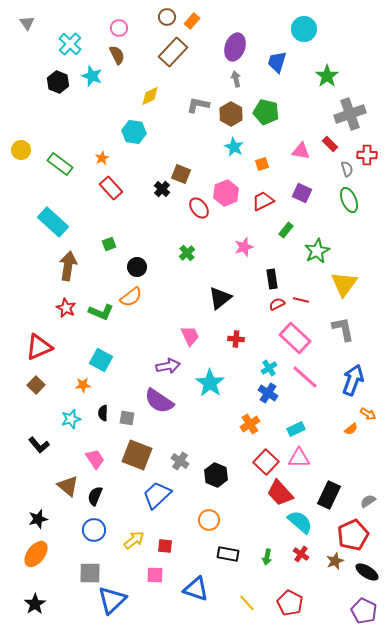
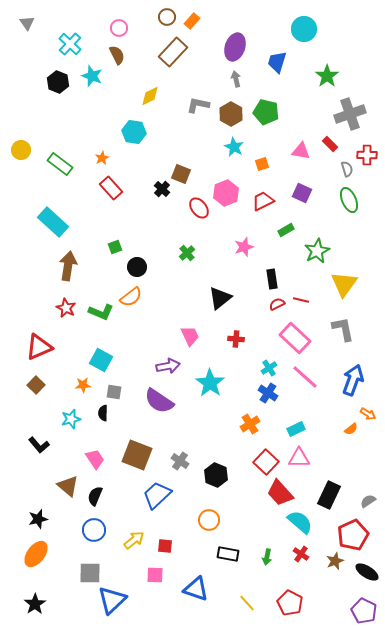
green rectangle at (286, 230): rotated 21 degrees clockwise
green square at (109, 244): moved 6 px right, 3 px down
gray square at (127, 418): moved 13 px left, 26 px up
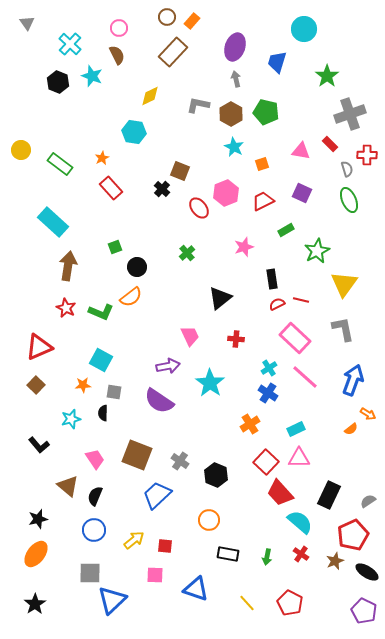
brown square at (181, 174): moved 1 px left, 3 px up
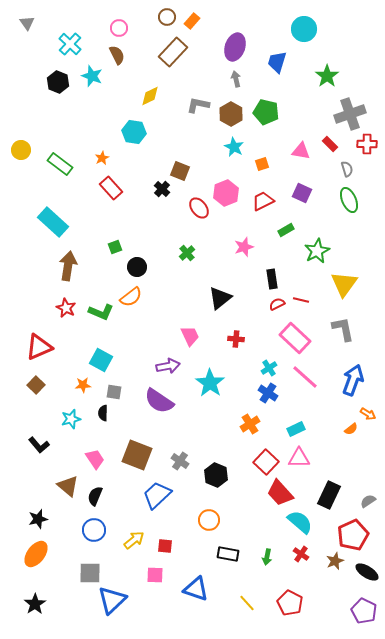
red cross at (367, 155): moved 11 px up
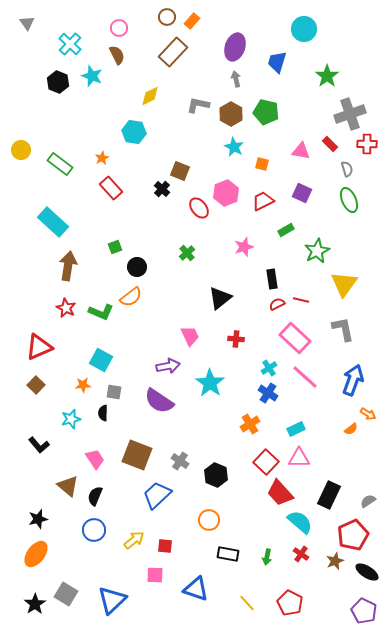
orange square at (262, 164): rotated 32 degrees clockwise
gray square at (90, 573): moved 24 px left, 21 px down; rotated 30 degrees clockwise
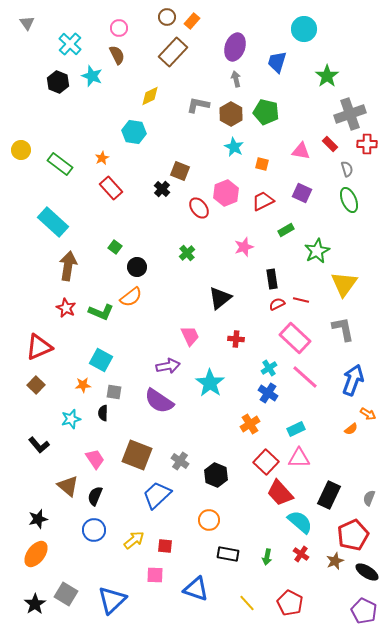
green square at (115, 247): rotated 32 degrees counterclockwise
gray semicircle at (368, 501): moved 1 px right, 3 px up; rotated 35 degrees counterclockwise
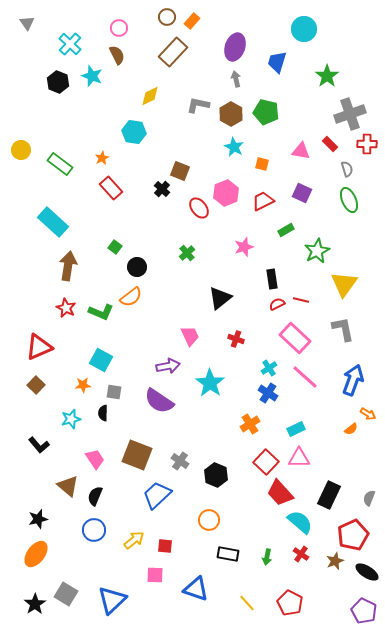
red cross at (236, 339): rotated 14 degrees clockwise
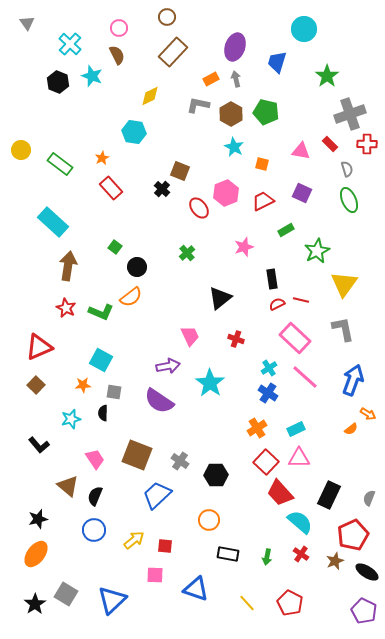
orange rectangle at (192, 21): moved 19 px right, 58 px down; rotated 21 degrees clockwise
orange cross at (250, 424): moved 7 px right, 4 px down
black hexagon at (216, 475): rotated 25 degrees counterclockwise
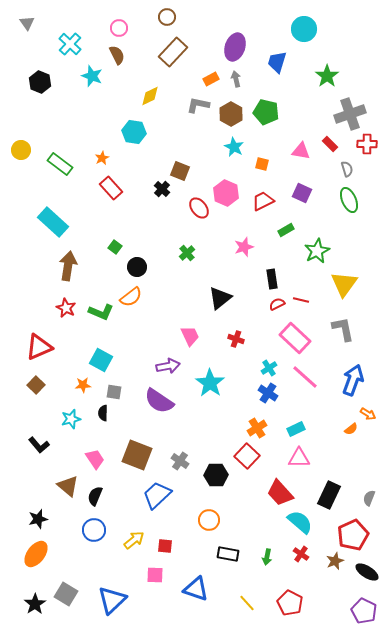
black hexagon at (58, 82): moved 18 px left
pink hexagon at (226, 193): rotated 15 degrees counterclockwise
red square at (266, 462): moved 19 px left, 6 px up
